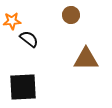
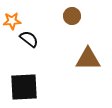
brown circle: moved 1 px right, 1 px down
brown triangle: moved 2 px right
black square: moved 1 px right
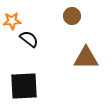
brown triangle: moved 2 px left, 1 px up
black square: moved 1 px up
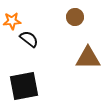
brown circle: moved 3 px right, 1 px down
brown triangle: moved 2 px right
black square: rotated 8 degrees counterclockwise
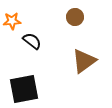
black semicircle: moved 3 px right, 2 px down
brown triangle: moved 4 px left, 3 px down; rotated 36 degrees counterclockwise
black square: moved 3 px down
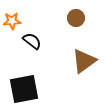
brown circle: moved 1 px right, 1 px down
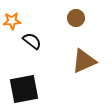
brown triangle: rotated 12 degrees clockwise
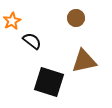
orange star: rotated 24 degrees counterclockwise
brown triangle: rotated 12 degrees clockwise
black square: moved 25 px right, 7 px up; rotated 28 degrees clockwise
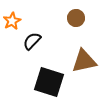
black semicircle: rotated 84 degrees counterclockwise
